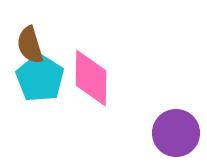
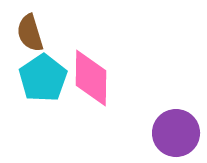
brown semicircle: moved 12 px up
cyan pentagon: moved 3 px right; rotated 6 degrees clockwise
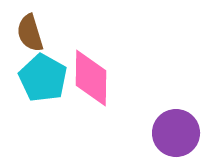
cyan pentagon: rotated 9 degrees counterclockwise
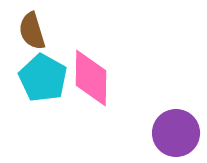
brown semicircle: moved 2 px right, 2 px up
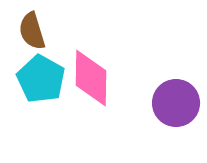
cyan pentagon: moved 2 px left, 1 px down
purple circle: moved 30 px up
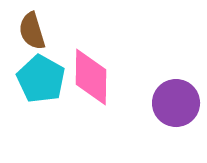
pink diamond: moved 1 px up
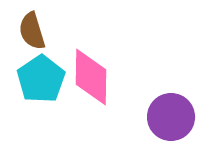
cyan pentagon: rotated 9 degrees clockwise
purple circle: moved 5 px left, 14 px down
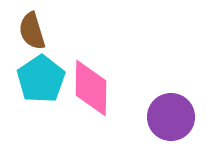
pink diamond: moved 11 px down
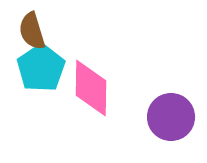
cyan pentagon: moved 11 px up
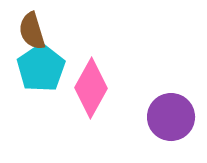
pink diamond: rotated 28 degrees clockwise
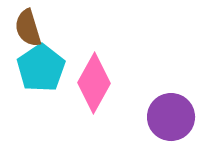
brown semicircle: moved 4 px left, 3 px up
pink diamond: moved 3 px right, 5 px up
